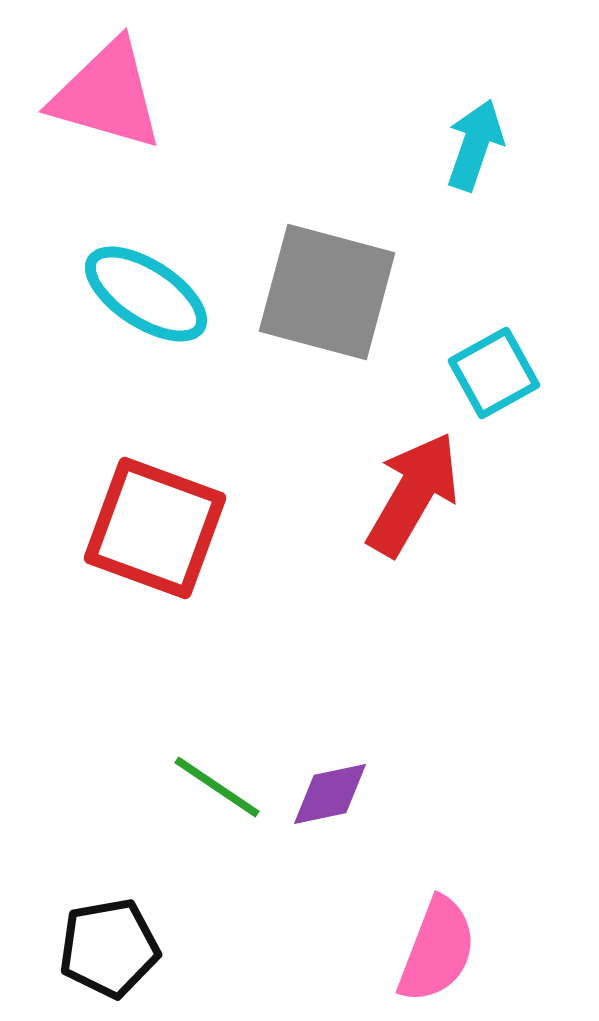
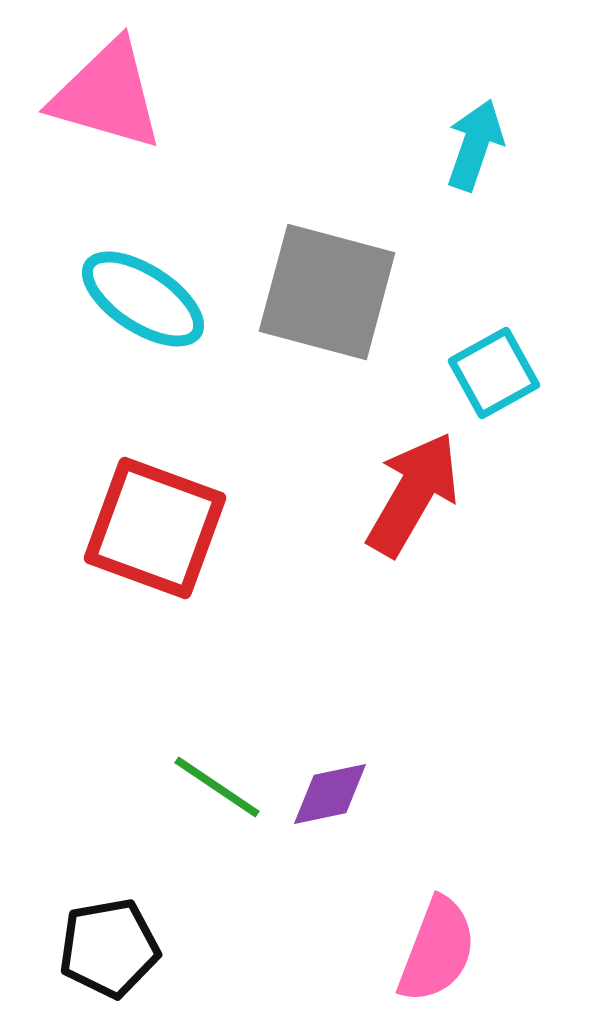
cyan ellipse: moved 3 px left, 5 px down
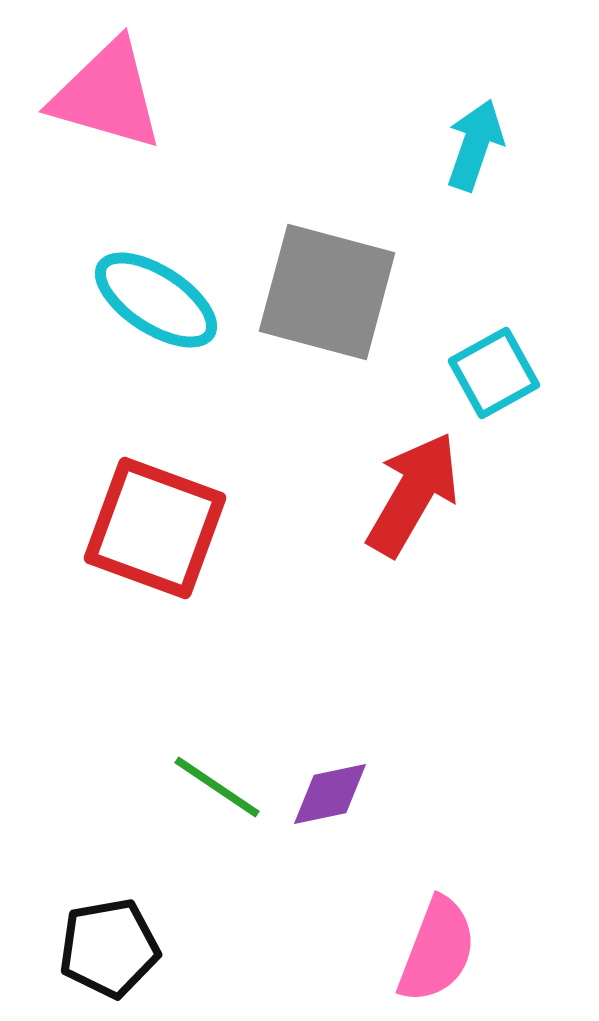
cyan ellipse: moved 13 px right, 1 px down
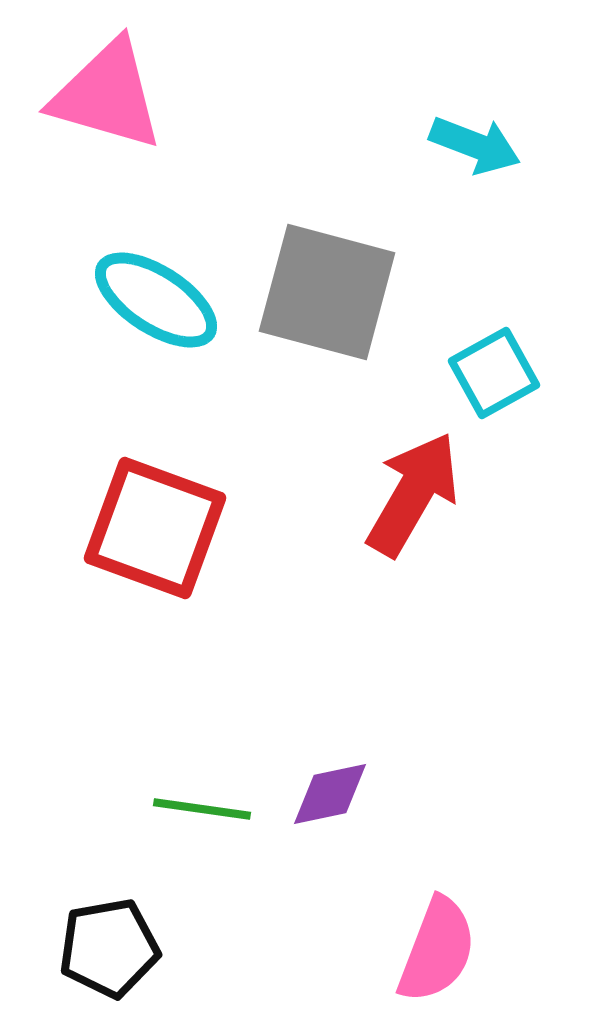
cyan arrow: rotated 92 degrees clockwise
green line: moved 15 px left, 22 px down; rotated 26 degrees counterclockwise
